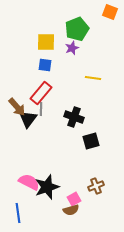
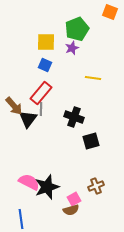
blue square: rotated 16 degrees clockwise
brown arrow: moved 3 px left, 1 px up
blue line: moved 3 px right, 6 px down
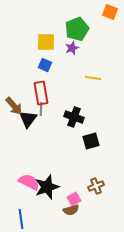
red rectangle: rotated 50 degrees counterclockwise
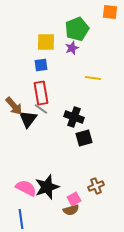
orange square: rotated 14 degrees counterclockwise
blue square: moved 4 px left; rotated 32 degrees counterclockwise
gray line: rotated 56 degrees counterclockwise
black square: moved 7 px left, 3 px up
pink semicircle: moved 3 px left, 6 px down
